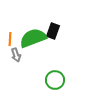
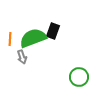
gray arrow: moved 6 px right, 2 px down
green circle: moved 24 px right, 3 px up
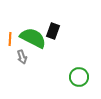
green semicircle: rotated 48 degrees clockwise
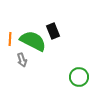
black rectangle: rotated 42 degrees counterclockwise
green semicircle: moved 3 px down
gray arrow: moved 3 px down
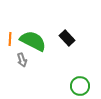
black rectangle: moved 14 px right, 7 px down; rotated 21 degrees counterclockwise
green circle: moved 1 px right, 9 px down
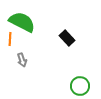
green semicircle: moved 11 px left, 19 px up
